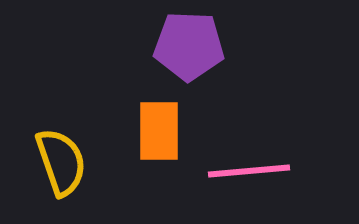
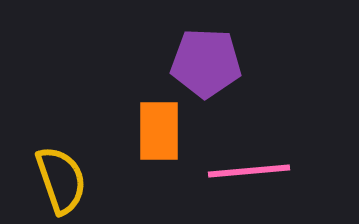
purple pentagon: moved 17 px right, 17 px down
yellow semicircle: moved 18 px down
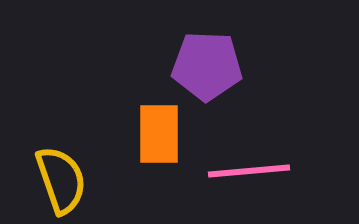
purple pentagon: moved 1 px right, 3 px down
orange rectangle: moved 3 px down
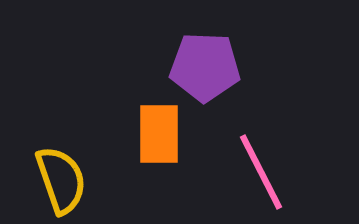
purple pentagon: moved 2 px left, 1 px down
pink line: moved 12 px right, 1 px down; rotated 68 degrees clockwise
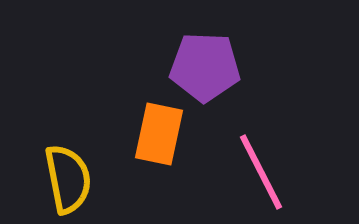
orange rectangle: rotated 12 degrees clockwise
yellow semicircle: moved 7 px right, 1 px up; rotated 8 degrees clockwise
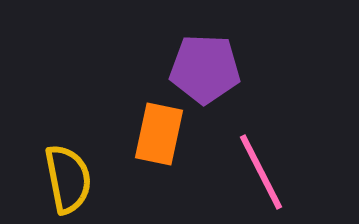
purple pentagon: moved 2 px down
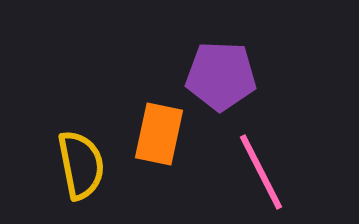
purple pentagon: moved 16 px right, 7 px down
yellow semicircle: moved 13 px right, 14 px up
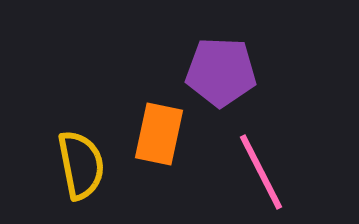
purple pentagon: moved 4 px up
